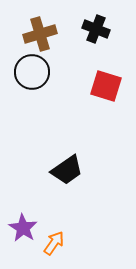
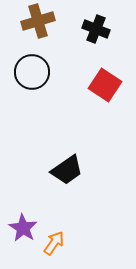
brown cross: moved 2 px left, 13 px up
red square: moved 1 px left, 1 px up; rotated 16 degrees clockwise
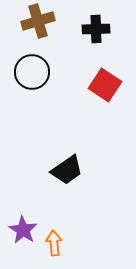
black cross: rotated 24 degrees counterclockwise
purple star: moved 2 px down
orange arrow: rotated 40 degrees counterclockwise
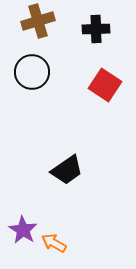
orange arrow: rotated 55 degrees counterclockwise
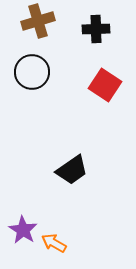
black trapezoid: moved 5 px right
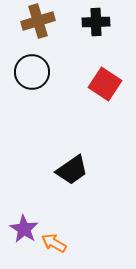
black cross: moved 7 px up
red square: moved 1 px up
purple star: moved 1 px right, 1 px up
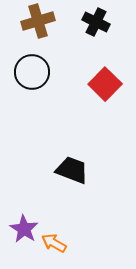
black cross: rotated 28 degrees clockwise
red square: rotated 12 degrees clockwise
black trapezoid: rotated 124 degrees counterclockwise
